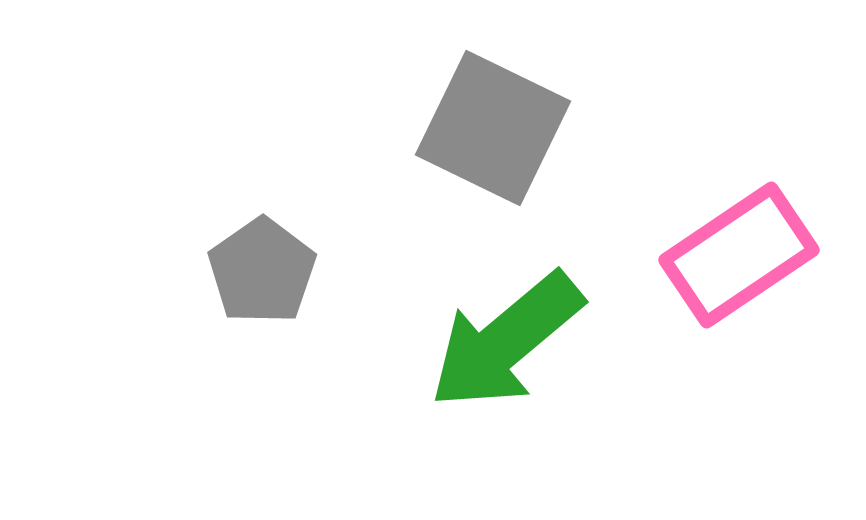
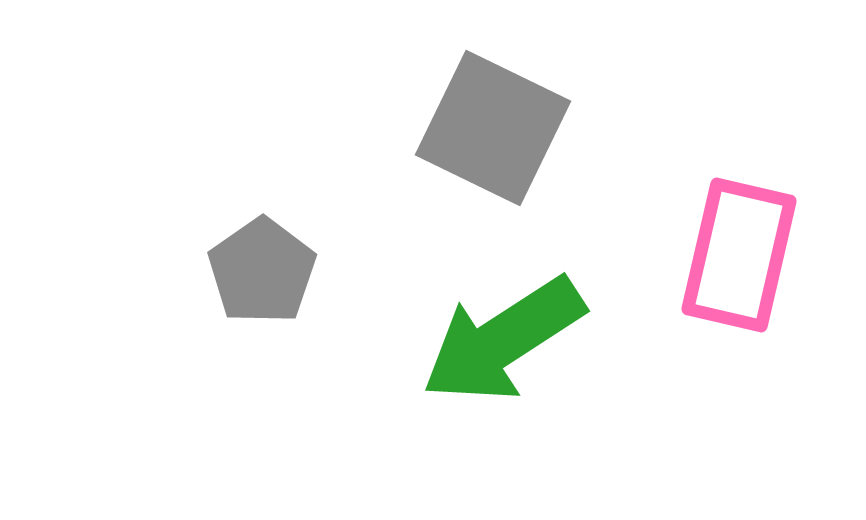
pink rectangle: rotated 43 degrees counterclockwise
green arrow: moved 3 px left, 1 px up; rotated 7 degrees clockwise
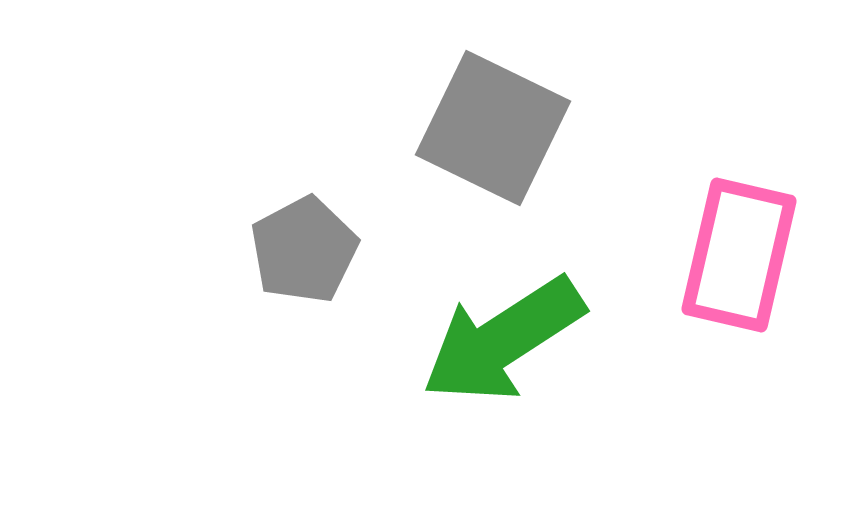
gray pentagon: moved 42 px right, 21 px up; rotated 7 degrees clockwise
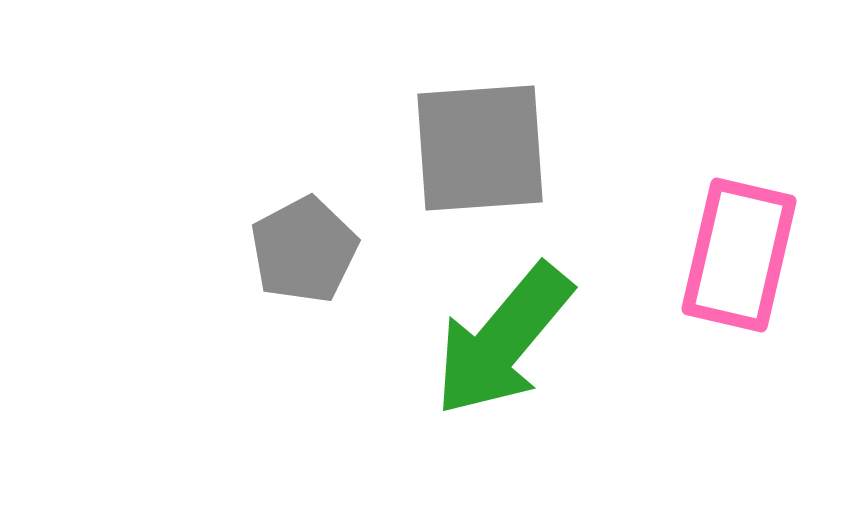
gray square: moved 13 px left, 20 px down; rotated 30 degrees counterclockwise
green arrow: rotated 17 degrees counterclockwise
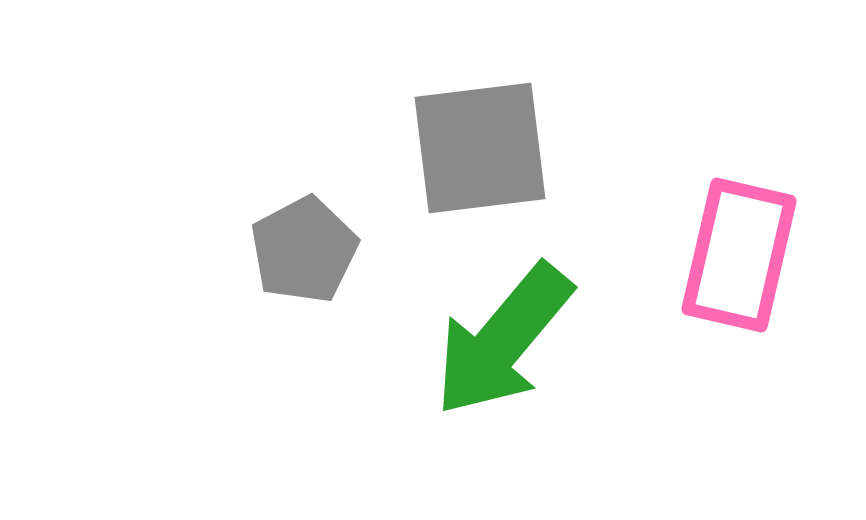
gray square: rotated 3 degrees counterclockwise
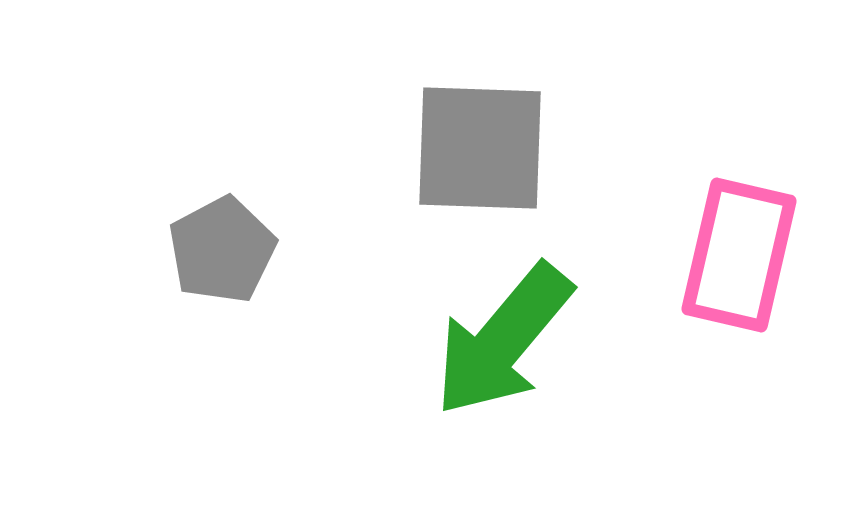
gray square: rotated 9 degrees clockwise
gray pentagon: moved 82 px left
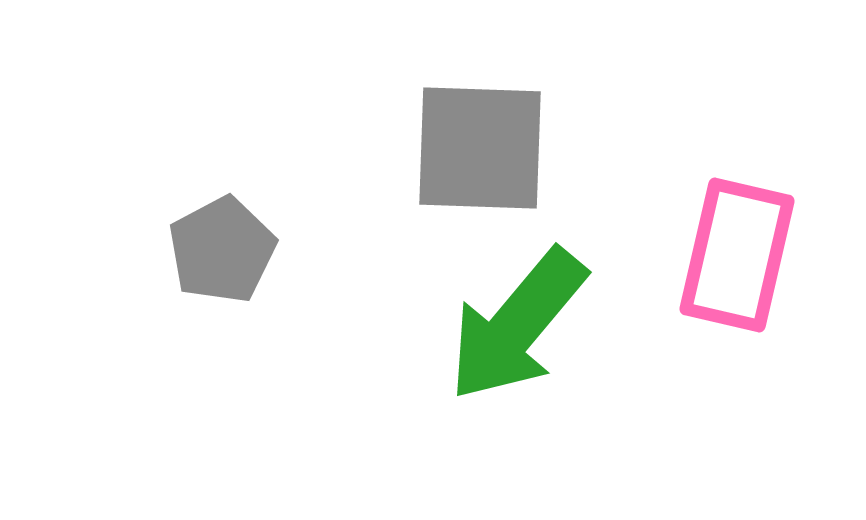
pink rectangle: moved 2 px left
green arrow: moved 14 px right, 15 px up
